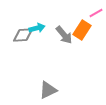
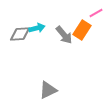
gray diamond: moved 3 px left, 1 px up
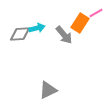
orange rectangle: moved 2 px left, 7 px up
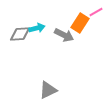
pink line: moved 1 px up
gray arrow: rotated 24 degrees counterclockwise
